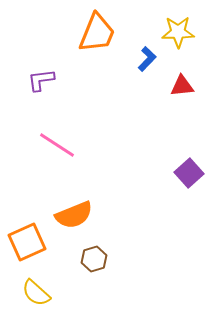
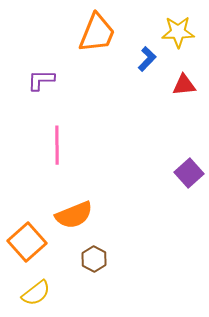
purple L-shape: rotated 8 degrees clockwise
red triangle: moved 2 px right, 1 px up
pink line: rotated 57 degrees clockwise
orange square: rotated 18 degrees counterclockwise
brown hexagon: rotated 15 degrees counterclockwise
yellow semicircle: rotated 80 degrees counterclockwise
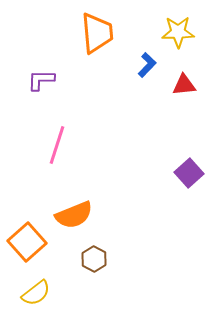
orange trapezoid: rotated 27 degrees counterclockwise
blue L-shape: moved 6 px down
pink line: rotated 18 degrees clockwise
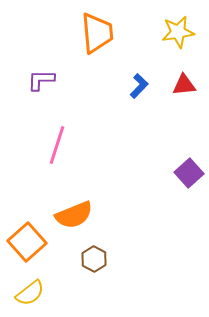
yellow star: rotated 8 degrees counterclockwise
blue L-shape: moved 8 px left, 21 px down
yellow semicircle: moved 6 px left
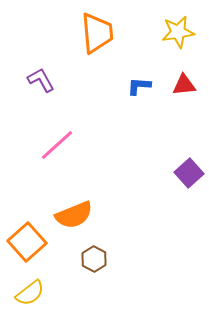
purple L-shape: rotated 60 degrees clockwise
blue L-shape: rotated 130 degrees counterclockwise
pink line: rotated 30 degrees clockwise
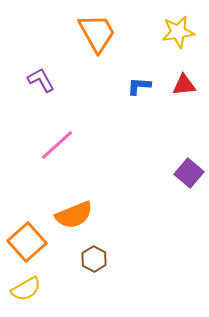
orange trapezoid: rotated 24 degrees counterclockwise
purple square: rotated 8 degrees counterclockwise
yellow semicircle: moved 4 px left, 4 px up; rotated 8 degrees clockwise
